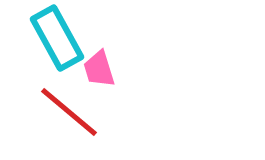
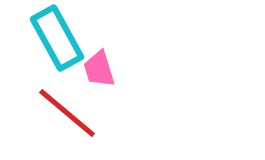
red line: moved 2 px left, 1 px down
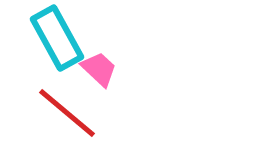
pink trapezoid: rotated 150 degrees clockwise
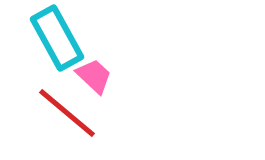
pink trapezoid: moved 5 px left, 7 px down
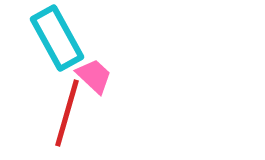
red line: rotated 66 degrees clockwise
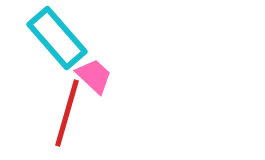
cyan rectangle: rotated 12 degrees counterclockwise
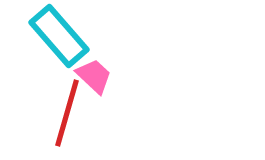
cyan rectangle: moved 2 px right, 2 px up
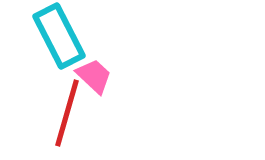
cyan rectangle: rotated 14 degrees clockwise
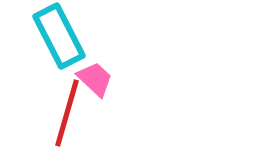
pink trapezoid: moved 1 px right, 3 px down
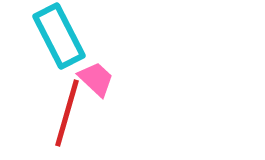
pink trapezoid: moved 1 px right
